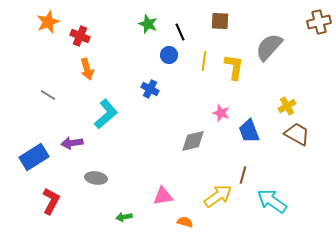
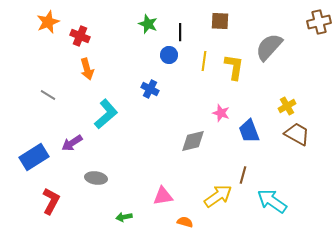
black line: rotated 24 degrees clockwise
purple arrow: rotated 25 degrees counterclockwise
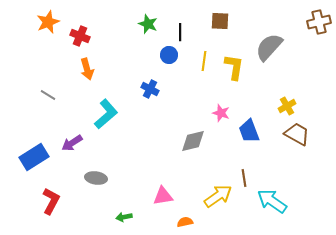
brown line: moved 1 px right, 3 px down; rotated 24 degrees counterclockwise
orange semicircle: rotated 28 degrees counterclockwise
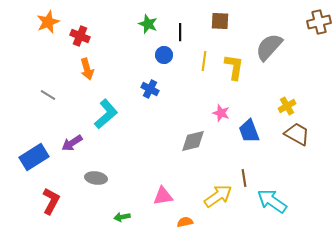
blue circle: moved 5 px left
green arrow: moved 2 px left
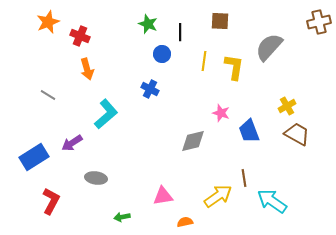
blue circle: moved 2 px left, 1 px up
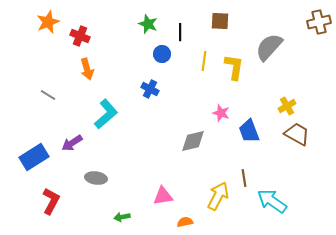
yellow arrow: rotated 28 degrees counterclockwise
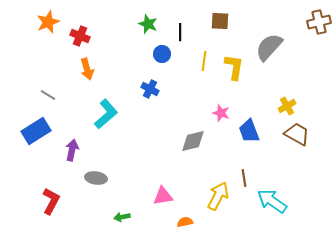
purple arrow: moved 7 px down; rotated 135 degrees clockwise
blue rectangle: moved 2 px right, 26 px up
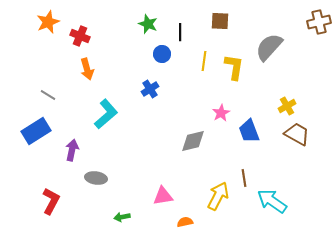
blue cross: rotated 30 degrees clockwise
pink star: rotated 24 degrees clockwise
